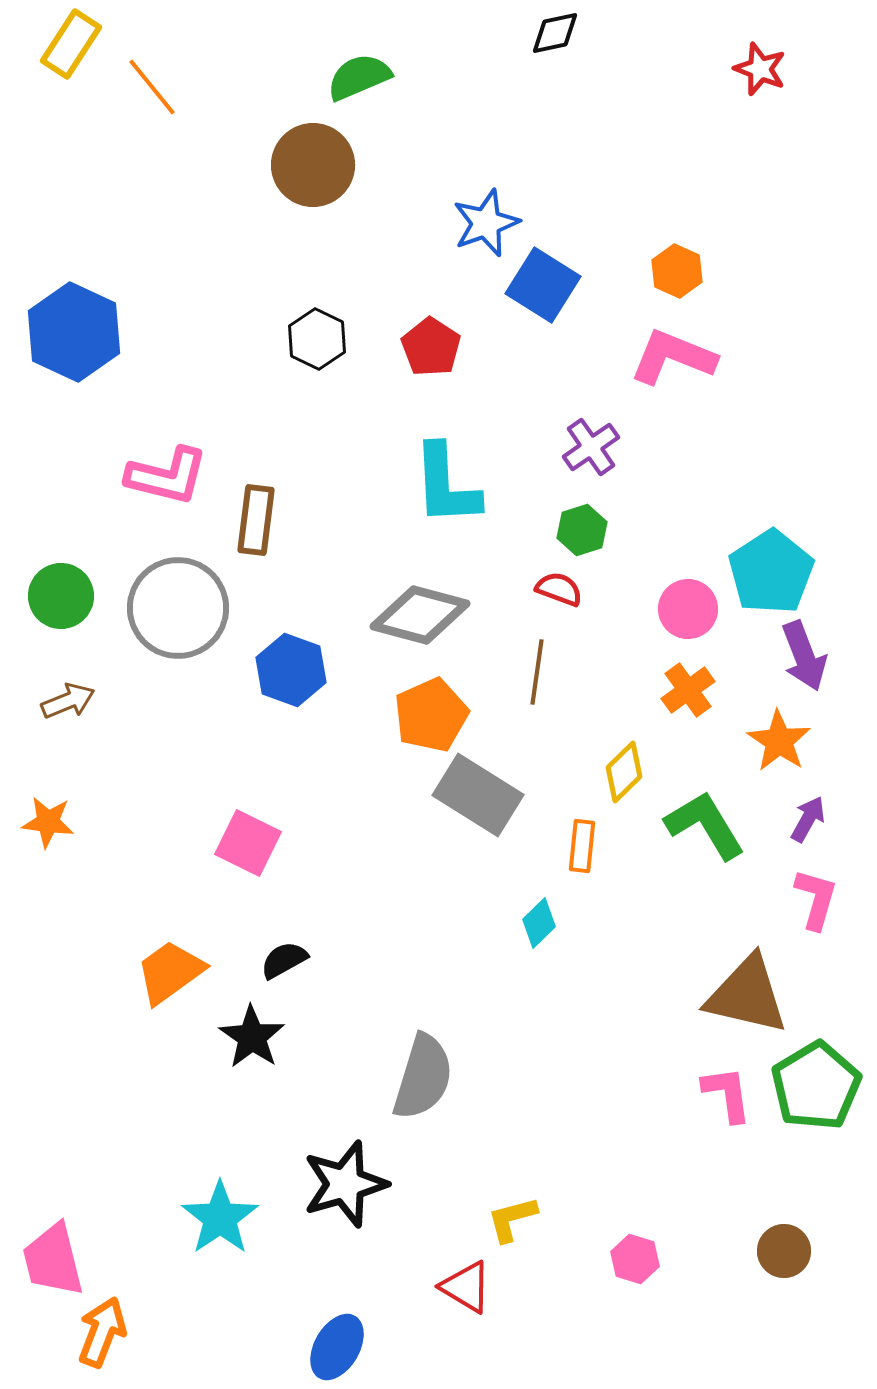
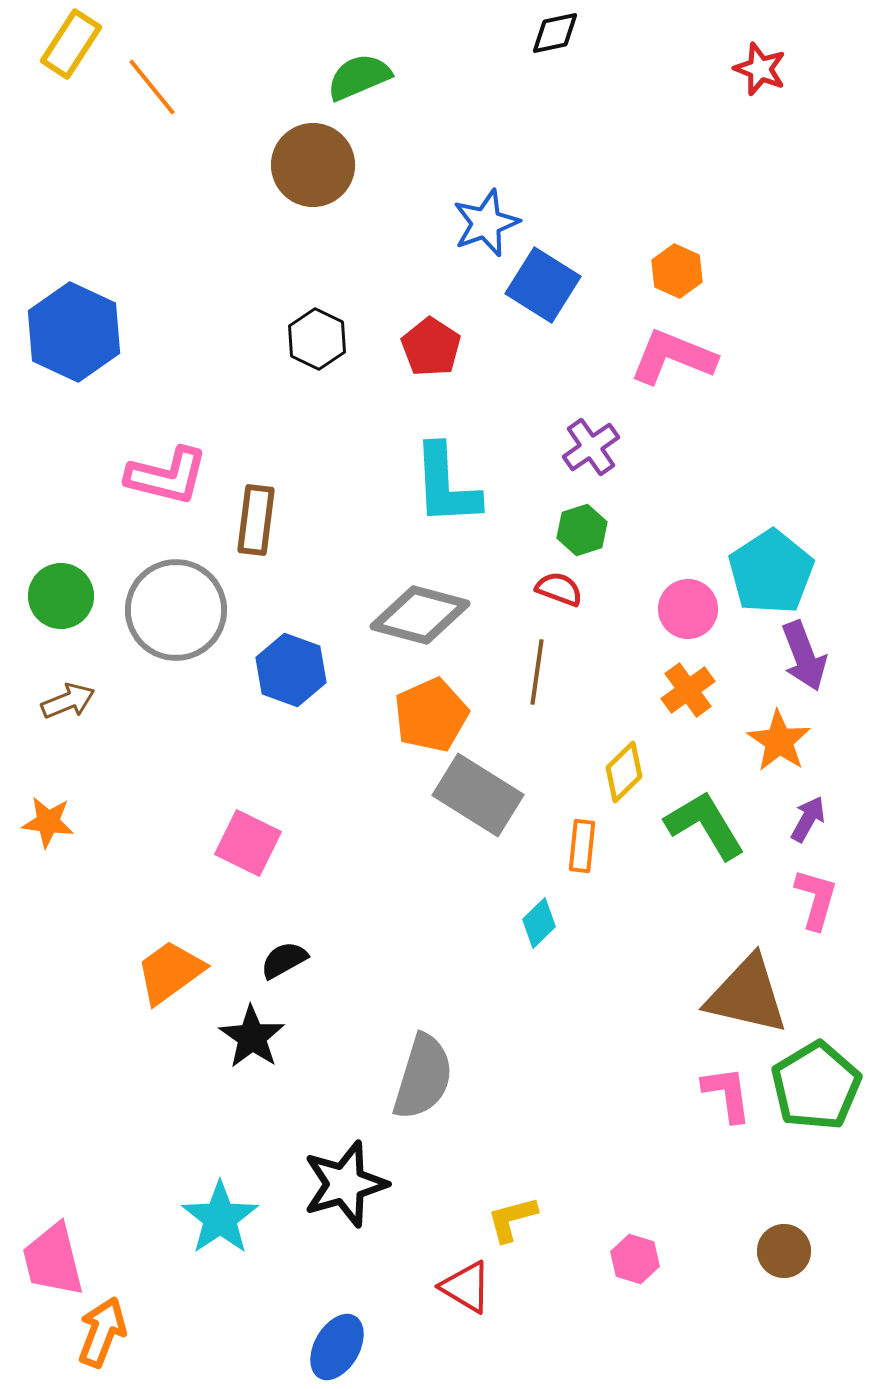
gray circle at (178, 608): moved 2 px left, 2 px down
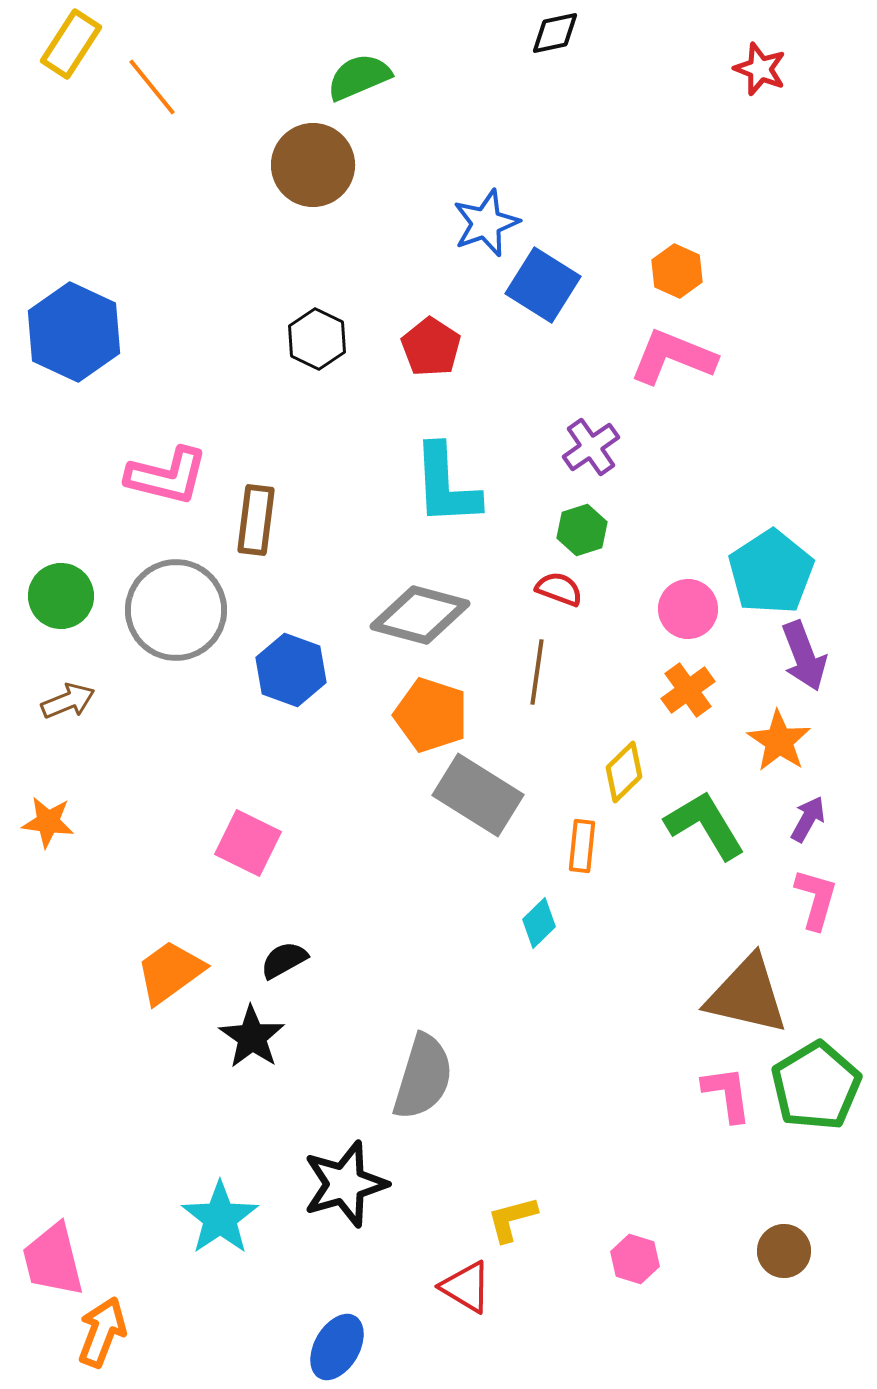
orange pentagon at (431, 715): rotated 30 degrees counterclockwise
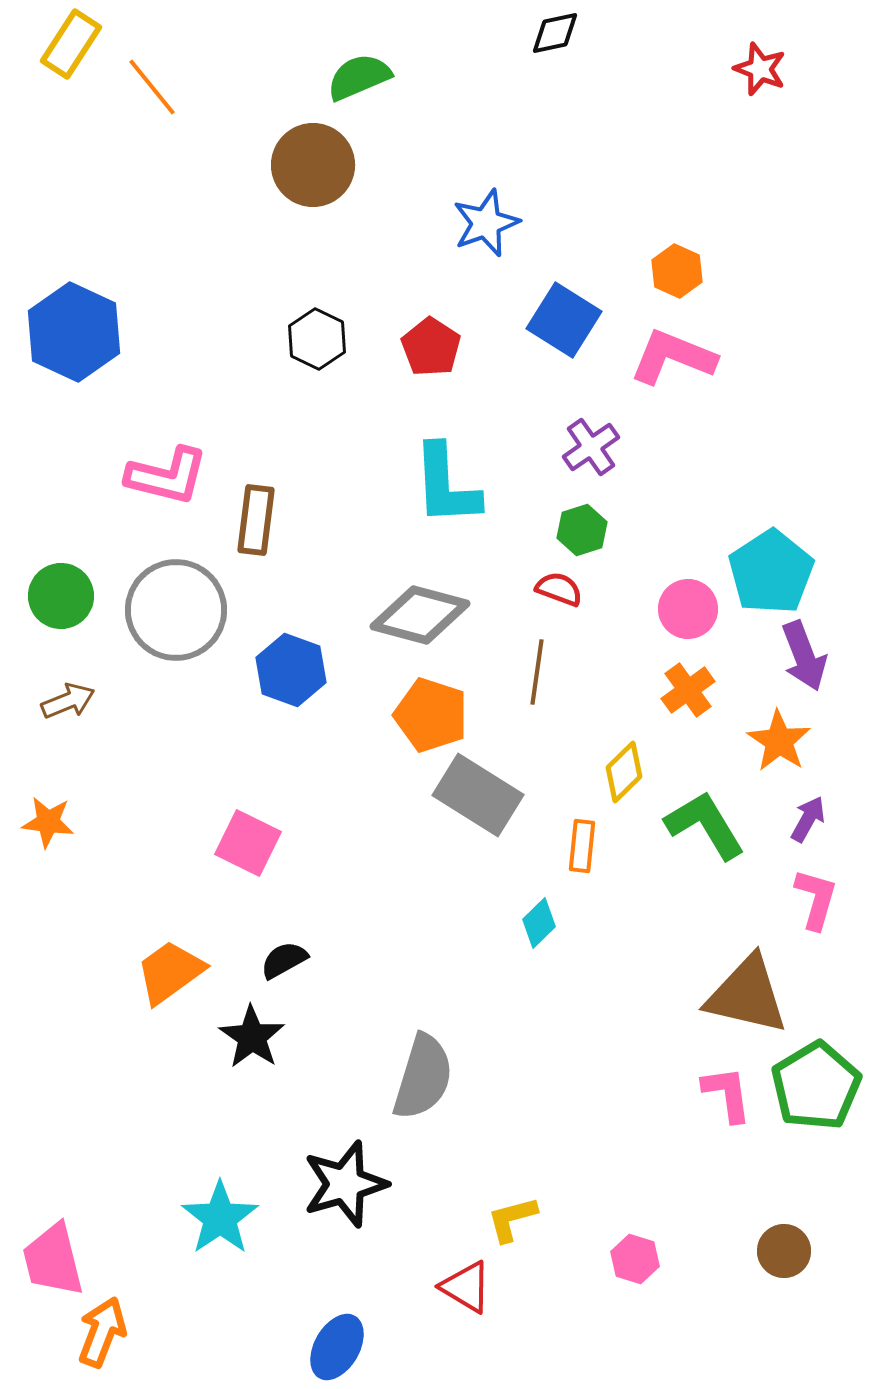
blue square at (543, 285): moved 21 px right, 35 px down
